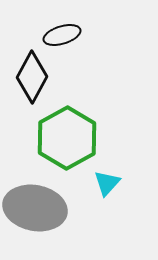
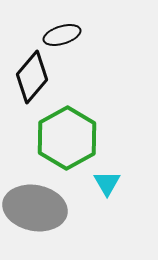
black diamond: rotated 12 degrees clockwise
cyan triangle: rotated 12 degrees counterclockwise
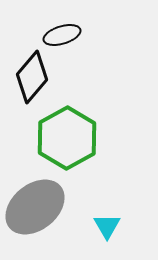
cyan triangle: moved 43 px down
gray ellipse: moved 1 px up; rotated 50 degrees counterclockwise
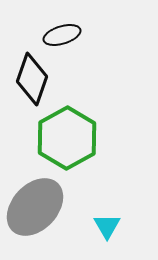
black diamond: moved 2 px down; rotated 21 degrees counterclockwise
gray ellipse: rotated 8 degrees counterclockwise
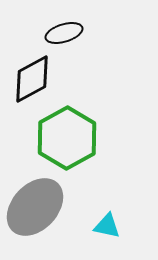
black ellipse: moved 2 px right, 2 px up
black diamond: rotated 42 degrees clockwise
cyan triangle: rotated 48 degrees counterclockwise
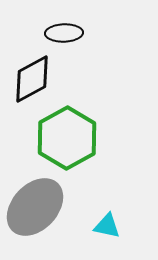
black ellipse: rotated 15 degrees clockwise
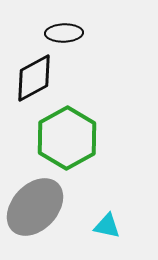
black diamond: moved 2 px right, 1 px up
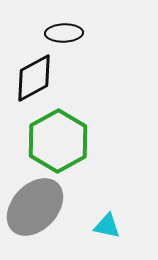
green hexagon: moved 9 px left, 3 px down
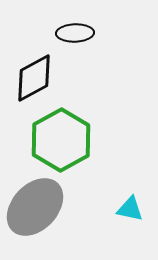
black ellipse: moved 11 px right
green hexagon: moved 3 px right, 1 px up
cyan triangle: moved 23 px right, 17 px up
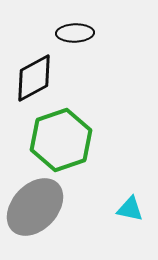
green hexagon: rotated 10 degrees clockwise
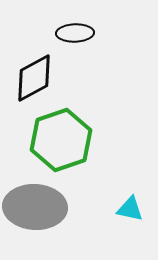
gray ellipse: rotated 50 degrees clockwise
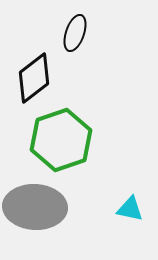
black ellipse: rotated 69 degrees counterclockwise
black diamond: rotated 9 degrees counterclockwise
